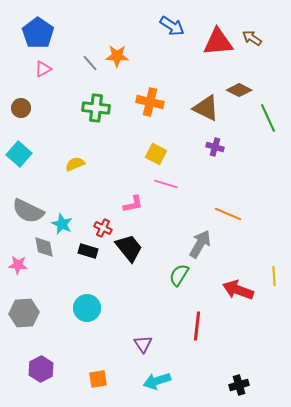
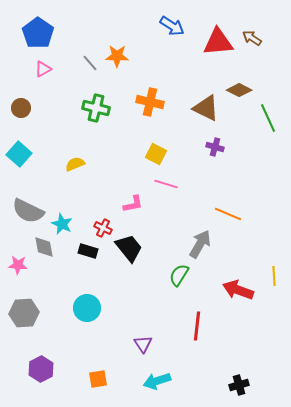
green cross: rotated 8 degrees clockwise
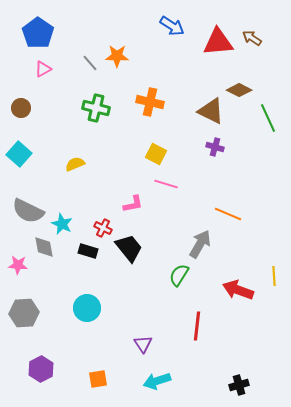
brown triangle: moved 5 px right, 3 px down
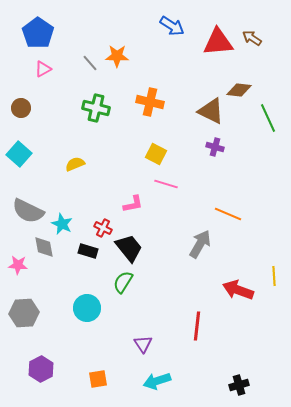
brown diamond: rotated 20 degrees counterclockwise
green semicircle: moved 56 px left, 7 px down
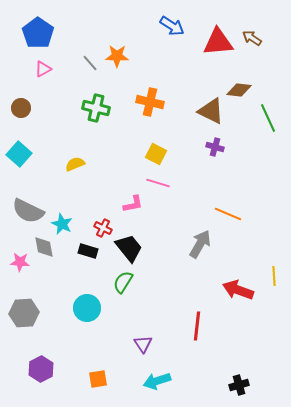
pink line: moved 8 px left, 1 px up
pink star: moved 2 px right, 3 px up
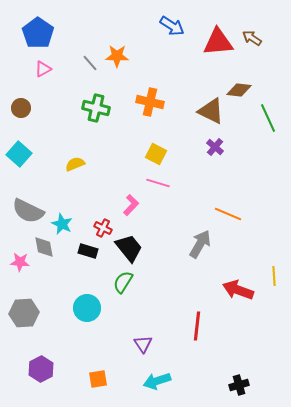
purple cross: rotated 24 degrees clockwise
pink L-shape: moved 2 px left, 1 px down; rotated 35 degrees counterclockwise
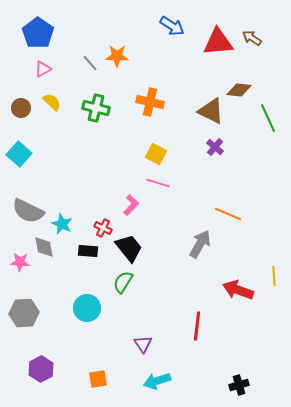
yellow semicircle: moved 23 px left, 62 px up; rotated 66 degrees clockwise
black rectangle: rotated 12 degrees counterclockwise
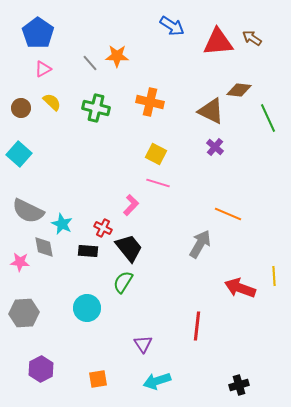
red arrow: moved 2 px right, 2 px up
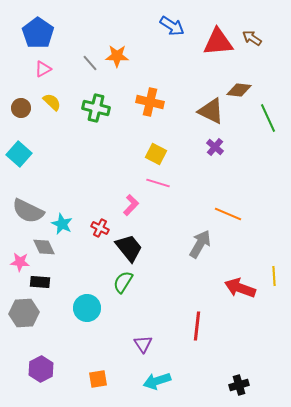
red cross: moved 3 px left
gray diamond: rotated 15 degrees counterclockwise
black rectangle: moved 48 px left, 31 px down
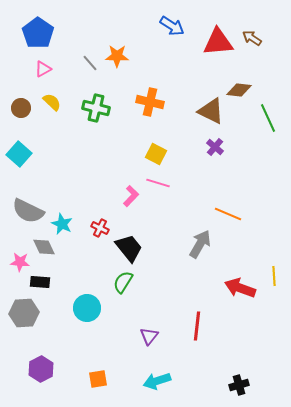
pink L-shape: moved 9 px up
purple triangle: moved 6 px right, 8 px up; rotated 12 degrees clockwise
